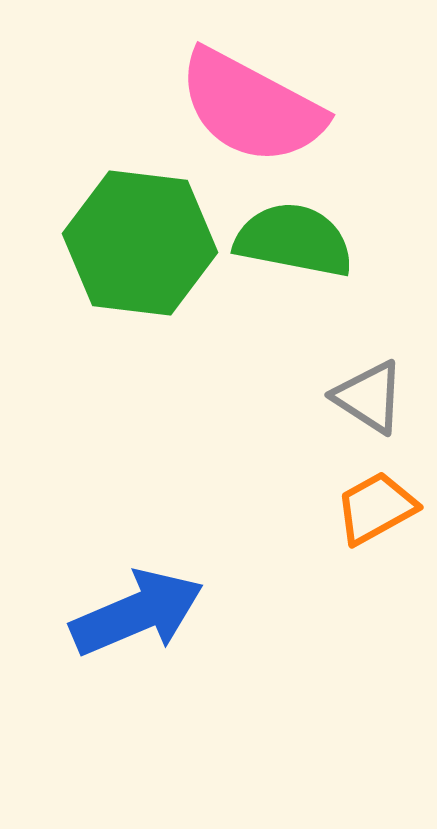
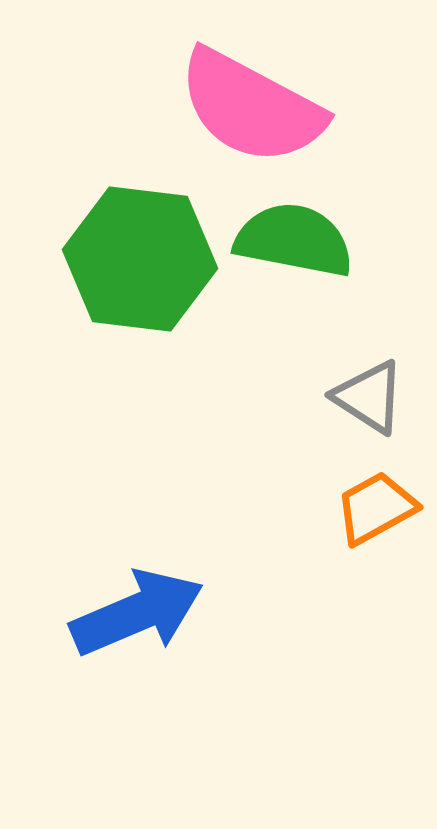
green hexagon: moved 16 px down
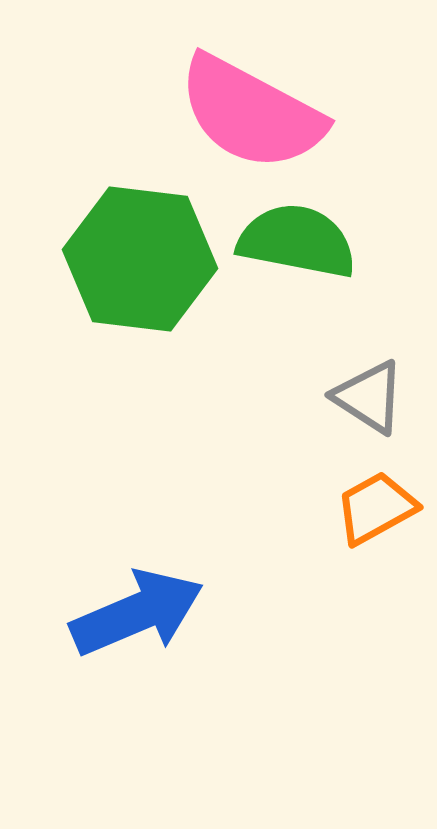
pink semicircle: moved 6 px down
green semicircle: moved 3 px right, 1 px down
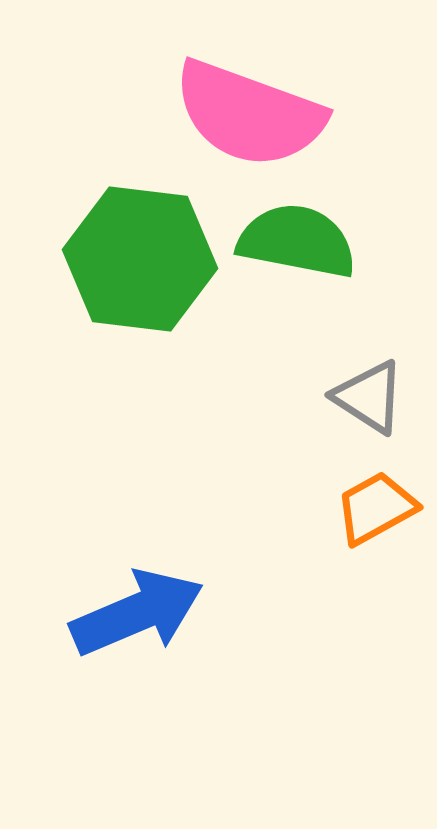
pink semicircle: moved 2 px left, 1 px down; rotated 8 degrees counterclockwise
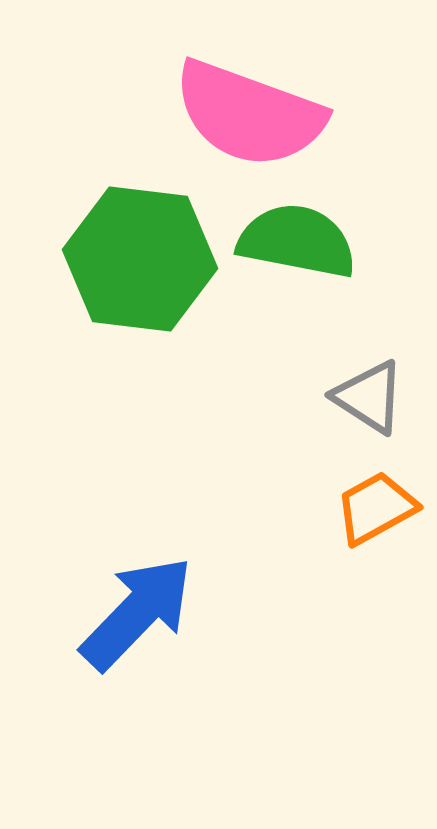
blue arrow: rotated 23 degrees counterclockwise
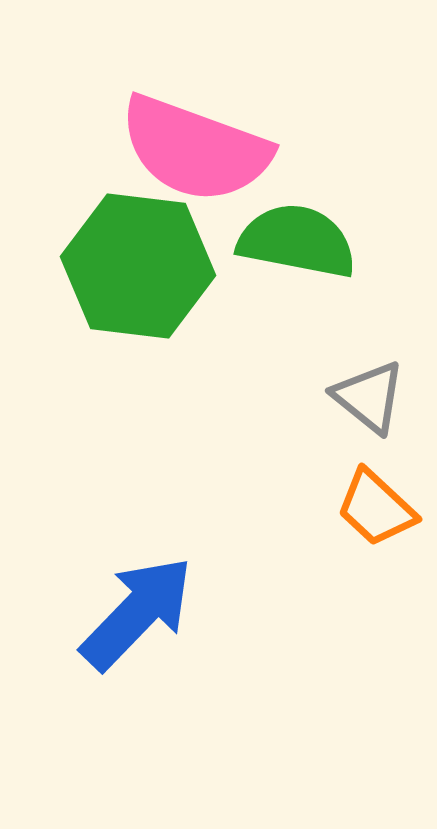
pink semicircle: moved 54 px left, 35 px down
green hexagon: moved 2 px left, 7 px down
gray triangle: rotated 6 degrees clockwise
orange trapezoid: rotated 108 degrees counterclockwise
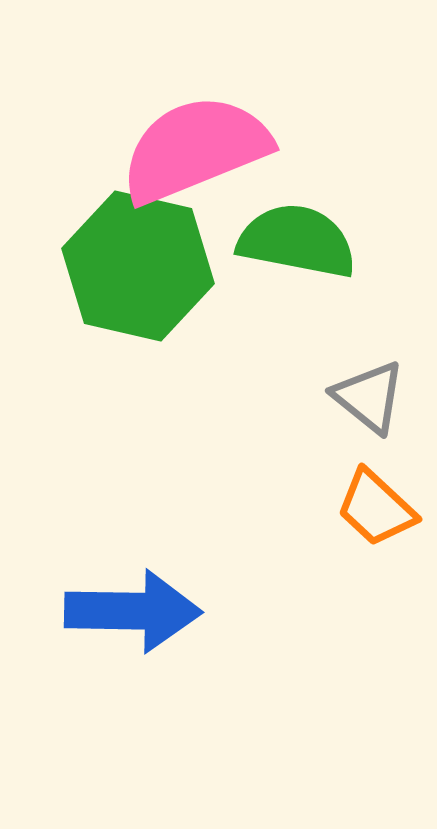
pink semicircle: rotated 138 degrees clockwise
green hexagon: rotated 6 degrees clockwise
blue arrow: moved 4 px left, 2 px up; rotated 47 degrees clockwise
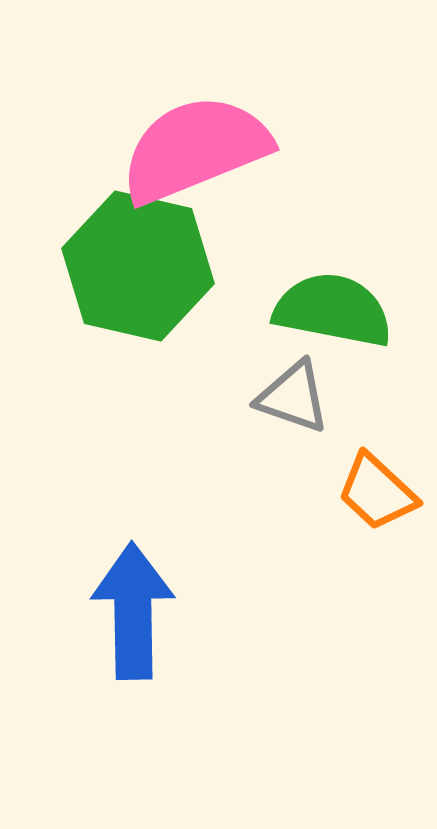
green semicircle: moved 36 px right, 69 px down
gray triangle: moved 76 px left; rotated 20 degrees counterclockwise
orange trapezoid: moved 1 px right, 16 px up
blue arrow: rotated 92 degrees counterclockwise
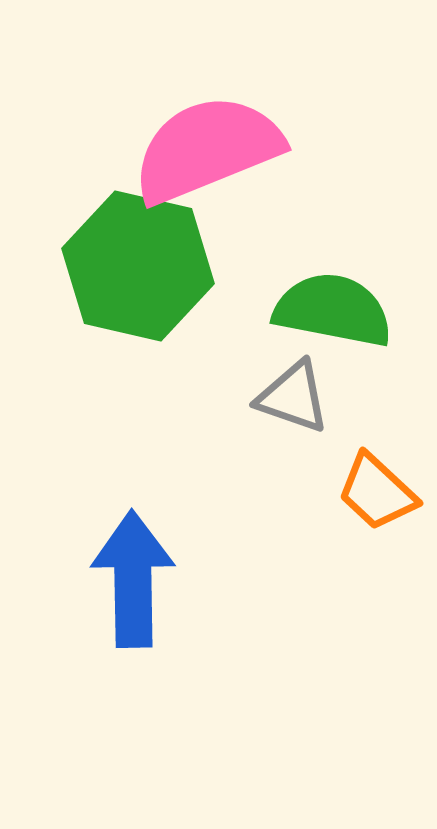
pink semicircle: moved 12 px right
blue arrow: moved 32 px up
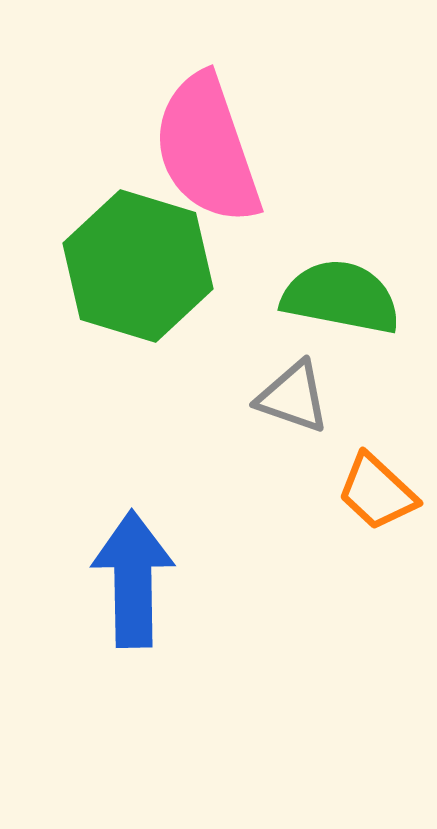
pink semicircle: rotated 87 degrees counterclockwise
green hexagon: rotated 4 degrees clockwise
green semicircle: moved 8 px right, 13 px up
